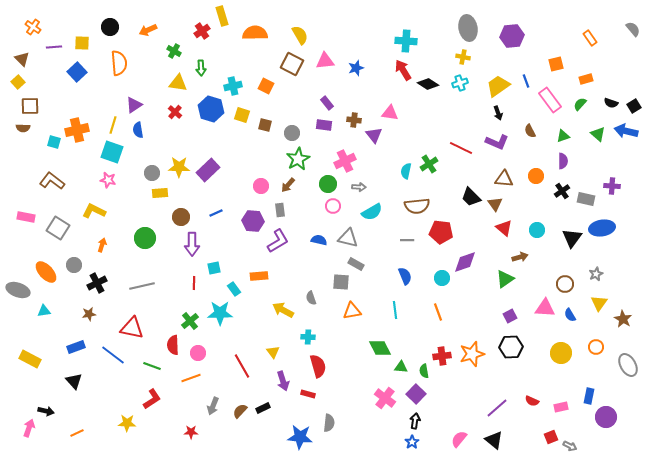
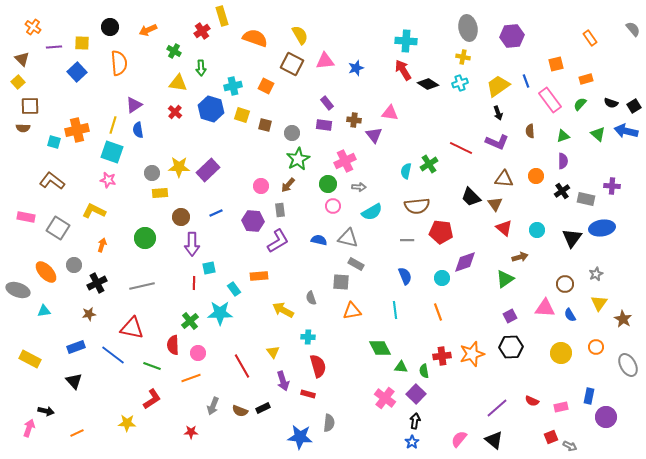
orange semicircle at (255, 33): moved 5 px down; rotated 20 degrees clockwise
brown semicircle at (530, 131): rotated 24 degrees clockwise
cyan square at (214, 268): moved 5 px left
brown semicircle at (240, 411): rotated 112 degrees counterclockwise
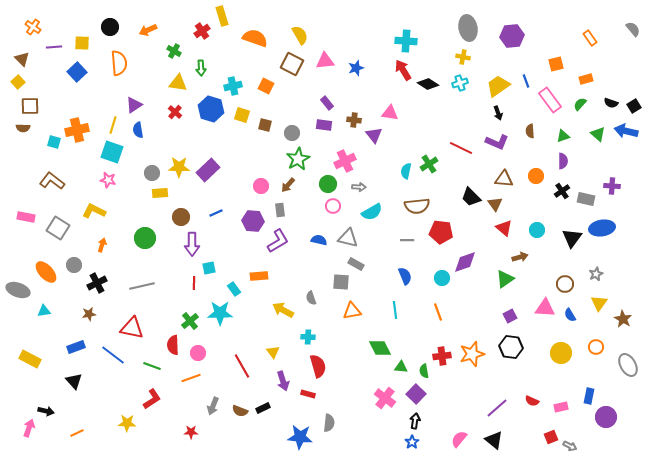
black hexagon at (511, 347): rotated 10 degrees clockwise
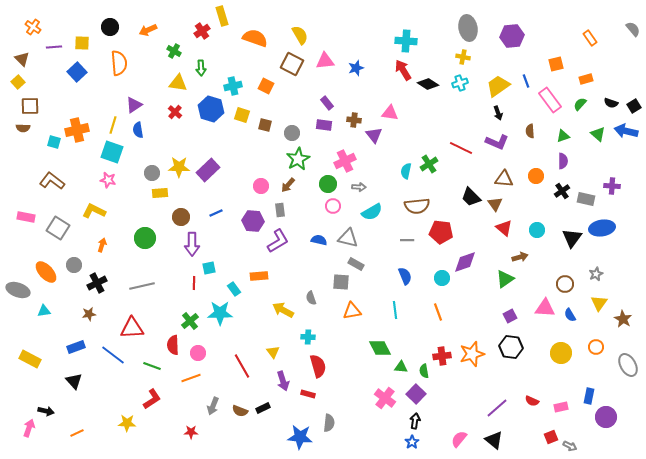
red triangle at (132, 328): rotated 15 degrees counterclockwise
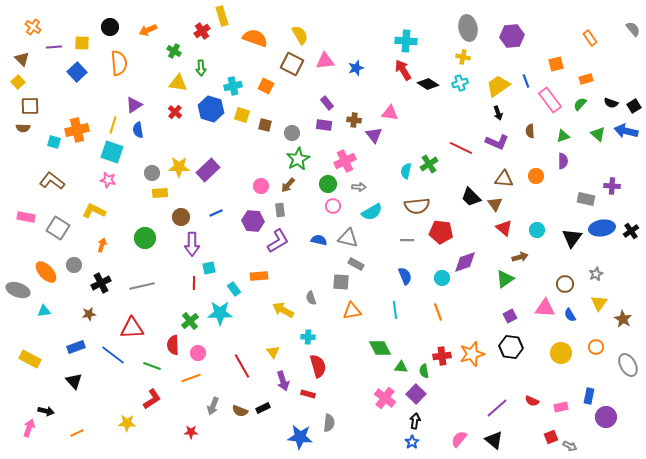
black cross at (562, 191): moved 69 px right, 40 px down
black cross at (97, 283): moved 4 px right
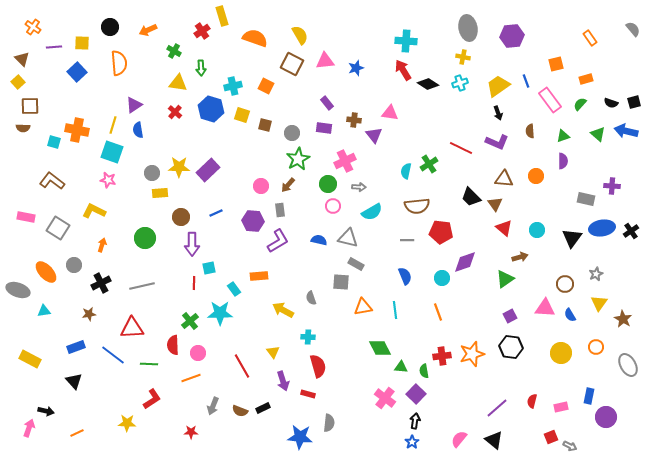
black square at (634, 106): moved 4 px up; rotated 16 degrees clockwise
purple rectangle at (324, 125): moved 3 px down
orange cross at (77, 130): rotated 25 degrees clockwise
orange triangle at (352, 311): moved 11 px right, 4 px up
green line at (152, 366): moved 3 px left, 2 px up; rotated 18 degrees counterclockwise
red semicircle at (532, 401): rotated 80 degrees clockwise
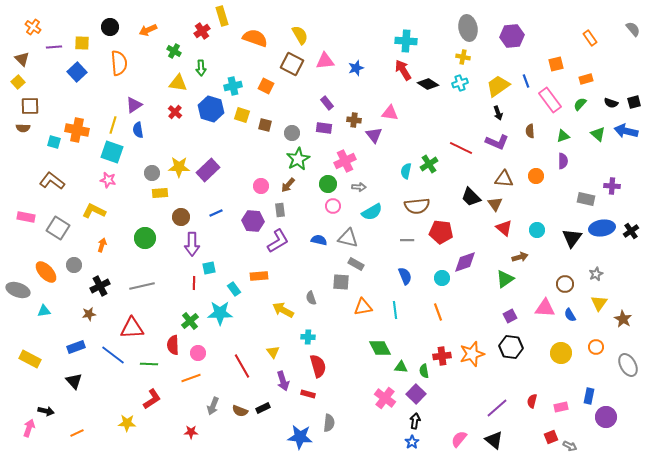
black cross at (101, 283): moved 1 px left, 3 px down
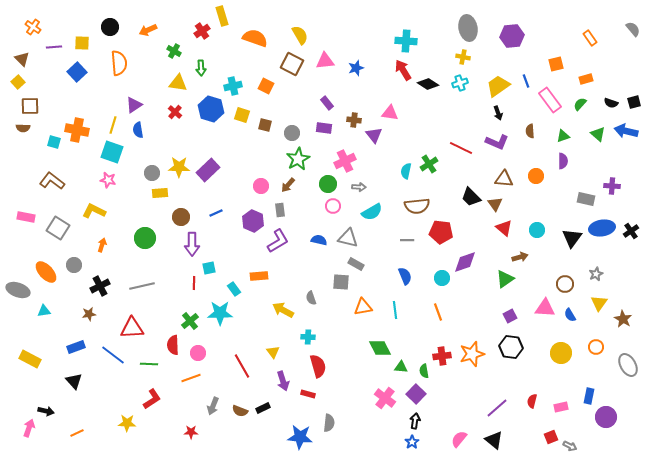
purple hexagon at (253, 221): rotated 20 degrees clockwise
